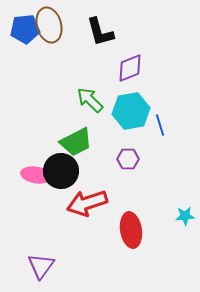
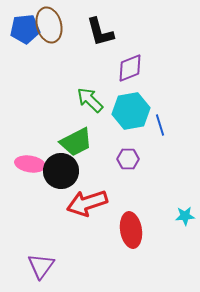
pink ellipse: moved 6 px left, 11 px up
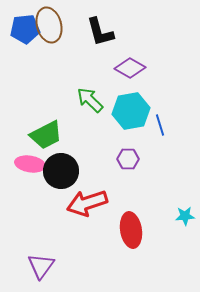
purple diamond: rotated 52 degrees clockwise
green trapezoid: moved 30 px left, 7 px up
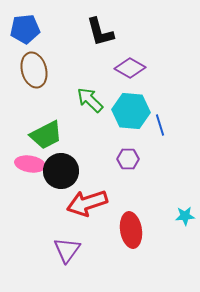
brown ellipse: moved 15 px left, 45 px down
cyan hexagon: rotated 15 degrees clockwise
purple triangle: moved 26 px right, 16 px up
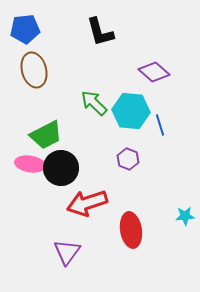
purple diamond: moved 24 px right, 4 px down; rotated 12 degrees clockwise
green arrow: moved 4 px right, 3 px down
purple hexagon: rotated 20 degrees clockwise
black circle: moved 3 px up
purple triangle: moved 2 px down
